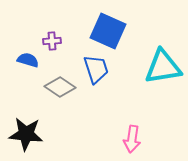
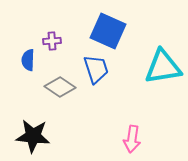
blue semicircle: rotated 105 degrees counterclockwise
black star: moved 7 px right, 2 px down
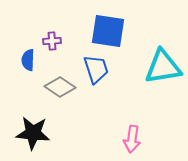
blue square: rotated 15 degrees counterclockwise
black star: moved 3 px up
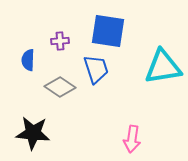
purple cross: moved 8 px right
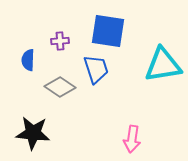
cyan triangle: moved 2 px up
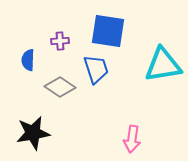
black star: rotated 16 degrees counterclockwise
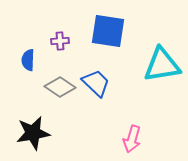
cyan triangle: moved 1 px left
blue trapezoid: moved 14 px down; rotated 28 degrees counterclockwise
pink arrow: rotated 8 degrees clockwise
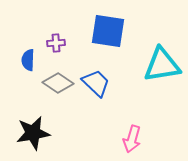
purple cross: moved 4 px left, 2 px down
gray diamond: moved 2 px left, 4 px up
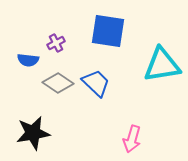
purple cross: rotated 24 degrees counterclockwise
blue semicircle: rotated 85 degrees counterclockwise
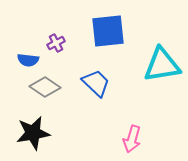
blue square: rotated 15 degrees counterclockwise
gray diamond: moved 13 px left, 4 px down
